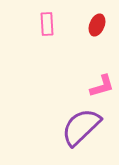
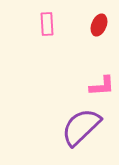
red ellipse: moved 2 px right
pink L-shape: rotated 12 degrees clockwise
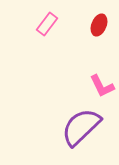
pink rectangle: rotated 40 degrees clockwise
pink L-shape: rotated 68 degrees clockwise
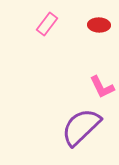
red ellipse: rotated 70 degrees clockwise
pink L-shape: moved 1 px down
